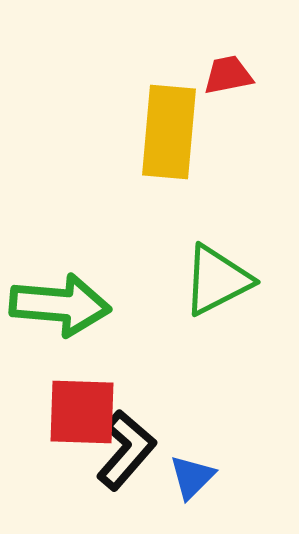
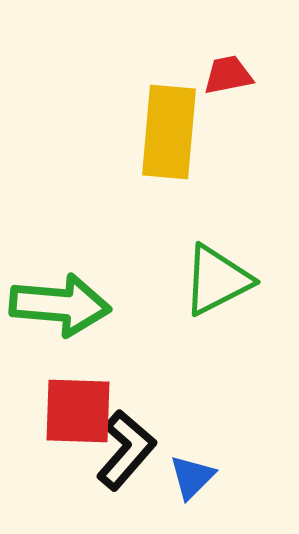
red square: moved 4 px left, 1 px up
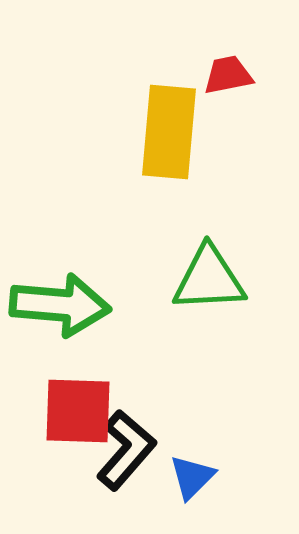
green triangle: moved 8 px left, 1 px up; rotated 24 degrees clockwise
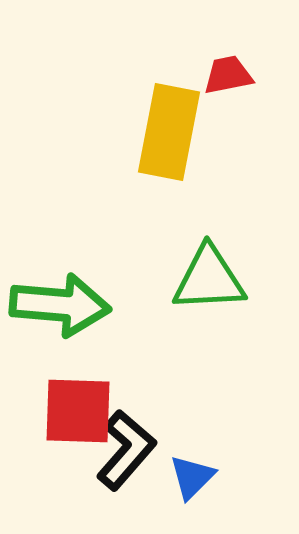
yellow rectangle: rotated 6 degrees clockwise
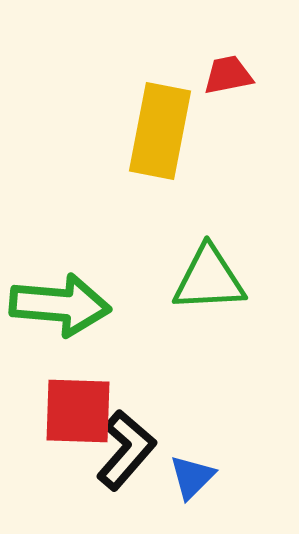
yellow rectangle: moved 9 px left, 1 px up
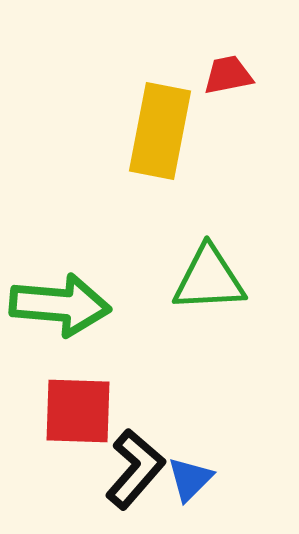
black L-shape: moved 9 px right, 19 px down
blue triangle: moved 2 px left, 2 px down
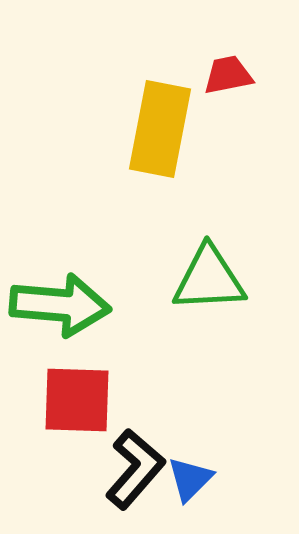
yellow rectangle: moved 2 px up
red square: moved 1 px left, 11 px up
